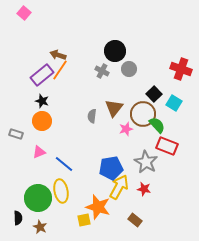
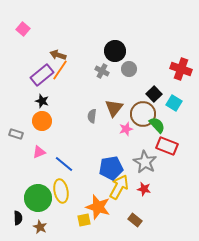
pink square: moved 1 px left, 16 px down
gray star: moved 1 px left
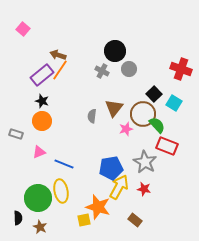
blue line: rotated 18 degrees counterclockwise
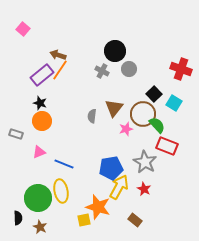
black star: moved 2 px left, 2 px down
red star: rotated 16 degrees clockwise
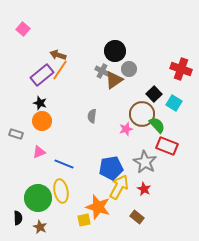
brown triangle: moved 28 px up; rotated 18 degrees clockwise
brown circle: moved 1 px left
brown rectangle: moved 2 px right, 3 px up
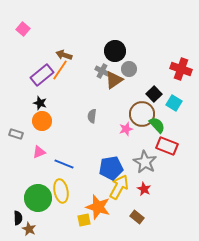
brown arrow: moved 6 px right
brown star: moved 11 px left, 2 px down
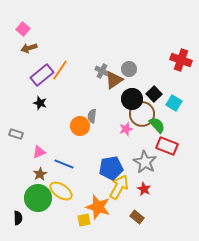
black circle: moved 17 px right, 48 px down
brown arrow: moved 35 px left, 7 px up; rotated 35 degrees counterclockwise
red cross: moved 9 px up
orange circle: moved 38 px right, 5 px down
yellow ellipse: rotated 45 degrees counterclockwise
brown star: moved 11 px right, 55 px up; rotated 16 degrees clockwise
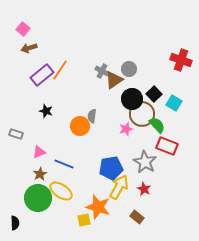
black star: moved 6 px right, 8 px down
black semicircle: moved 3 px left, 5 px down
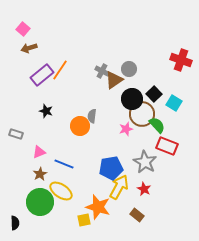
green circle: moved 2 px right, 4 px down
brown rectangle: moved 2 px up
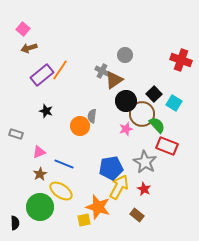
gray circle: moved 4 px left, 14 px up
black circle: moved 6 px left, 2 px down
green circle: moved 5 px down
